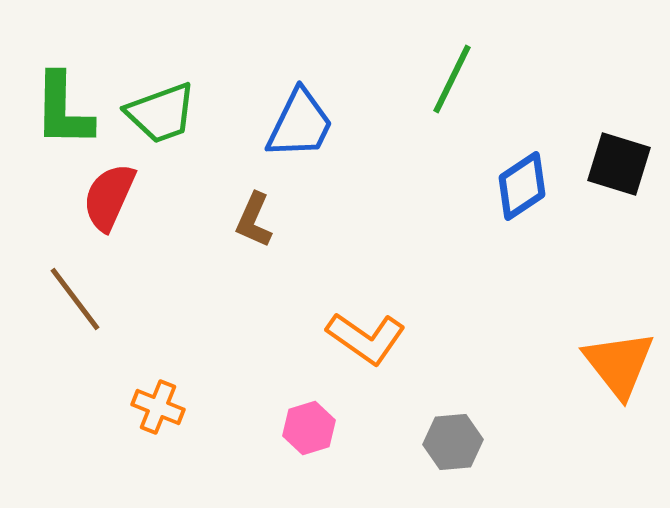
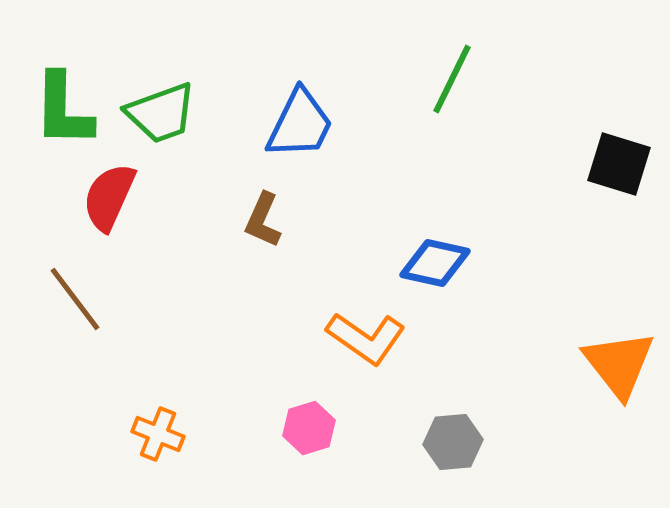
blue diamond: moved 87 px left, 77 px down; rotated 46 degrees clockwise
brown L-shape: moved 9 px right
orange cross: moved 27 px down
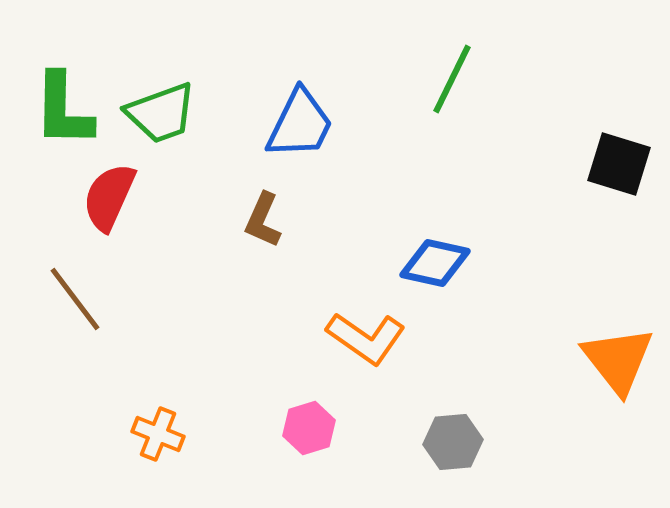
orange triangle: moved 1 px left, 4 px up
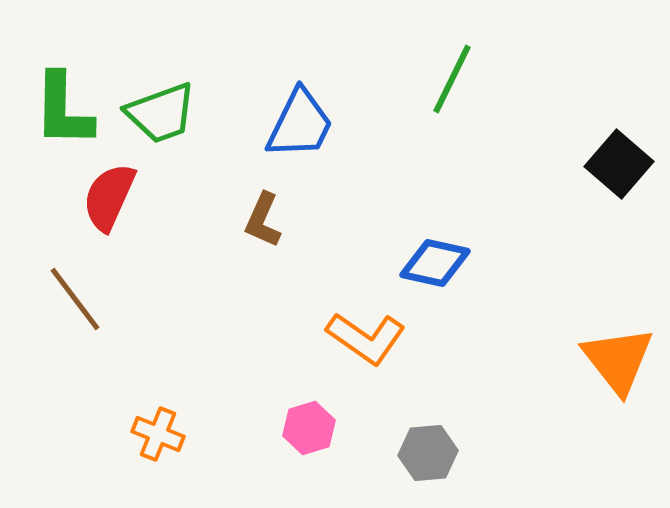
black square: rotated 24 degrees clockwise
gray hexagon: moved 25 px left, 11 px down
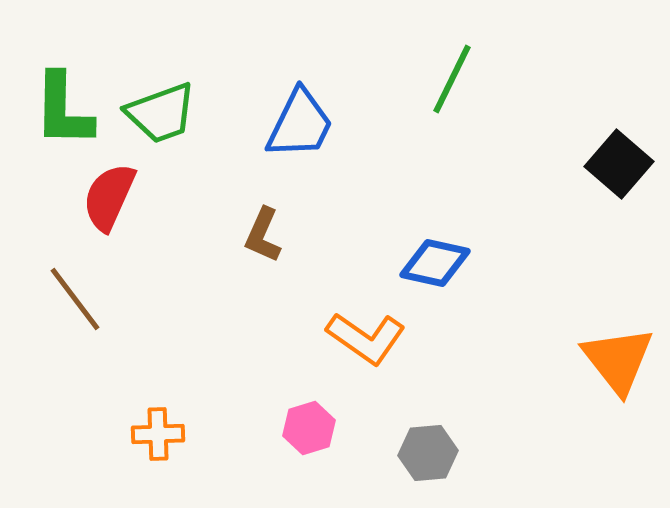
brown L-shape: moved 15 px down
orange cross: rotated 24 degrees counterclockwise
